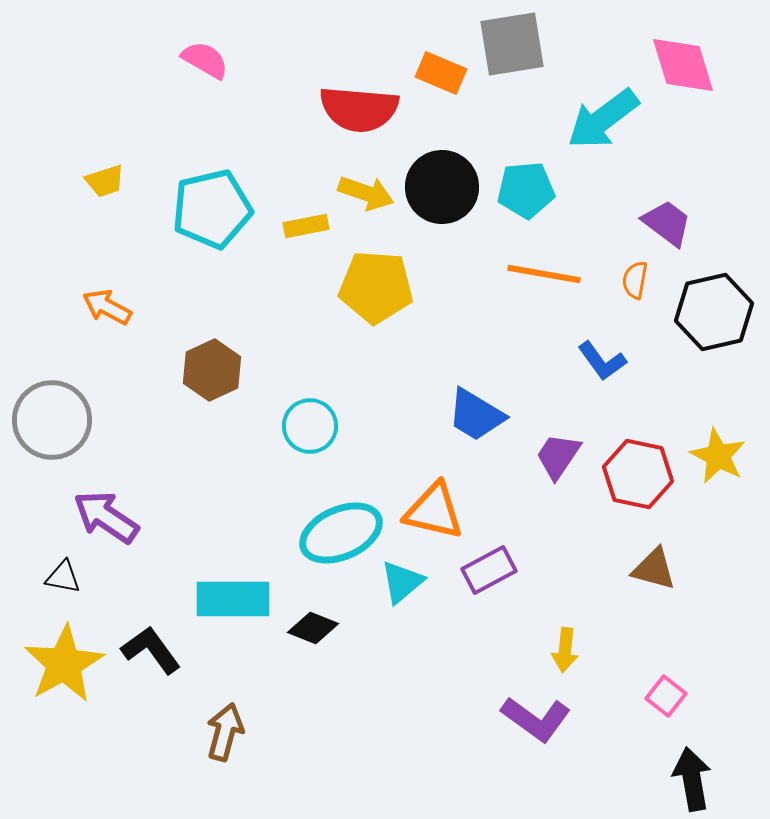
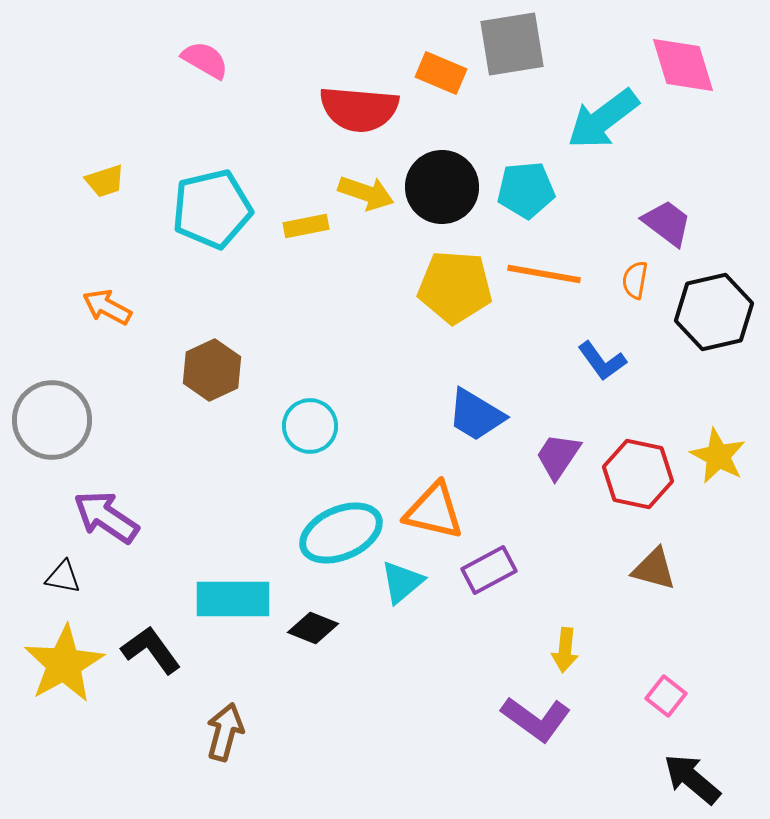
yellow pentagon at (376, 287): moved 79 px right
black arrow at (692, 779): rotated 40 degrees counterclockwise
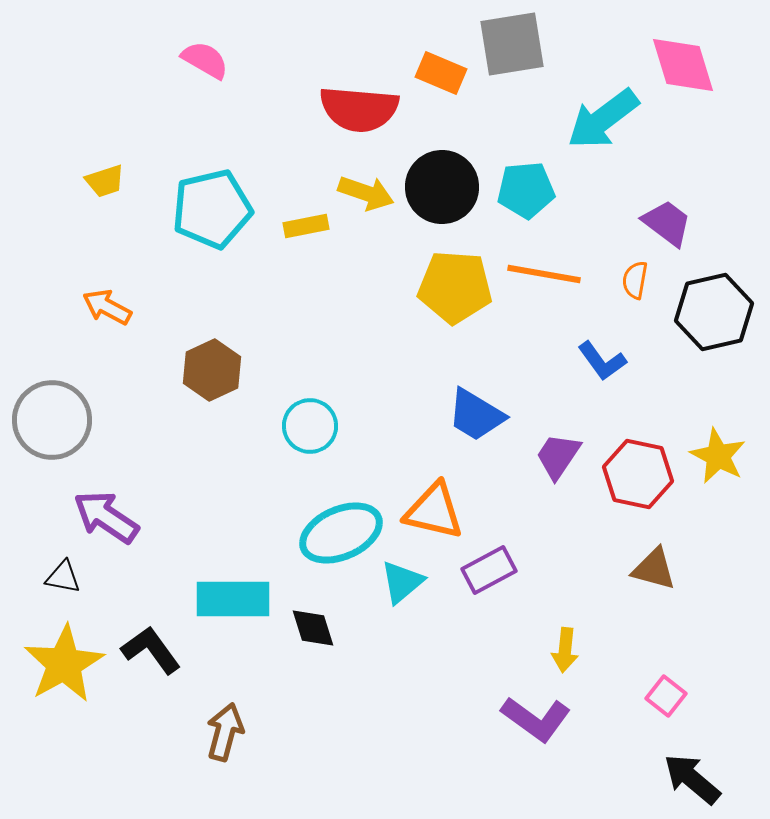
black diamond at (313, 628): rotated 51 degrees clockwise
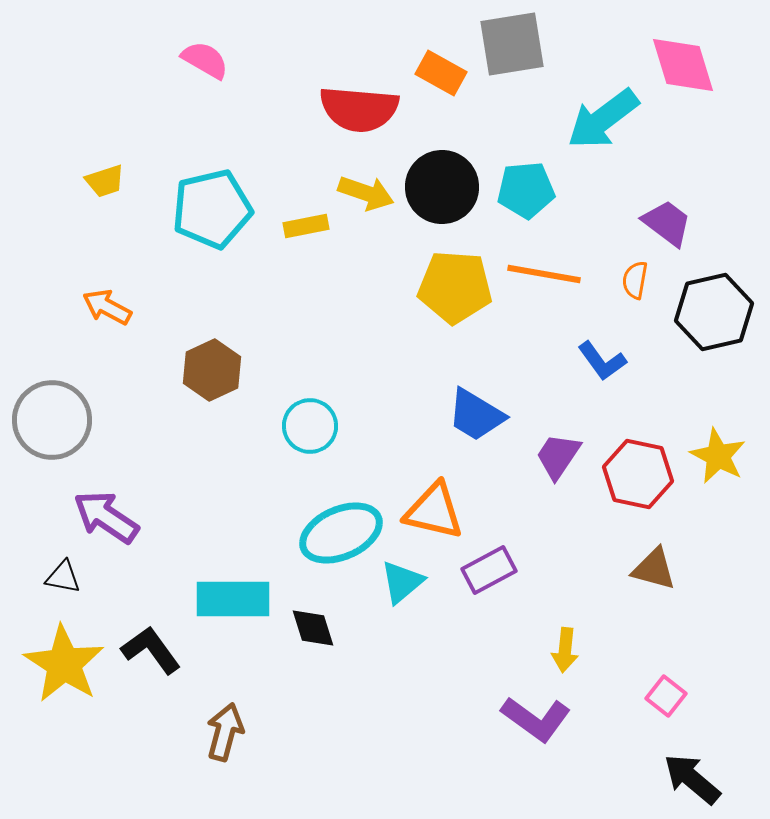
orange rectangle at (441, 73): rotated 6 degrees clockwise
yellow star at (64, 664): rotated 10 degrees counterclockwise
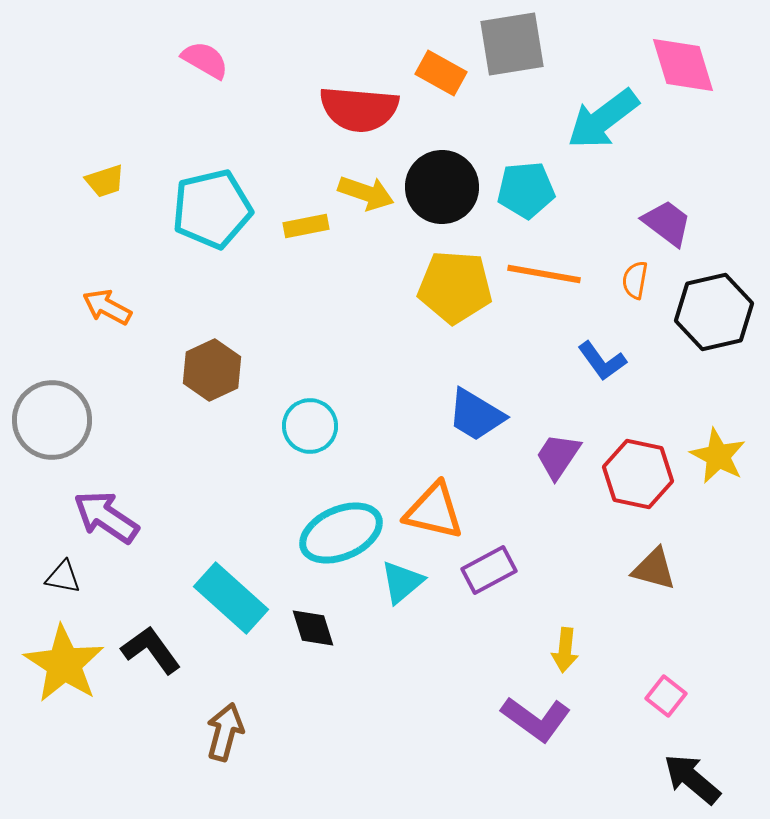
cyan rectangle at (233, 599): moved 2 px left, 1 px up; rotated 42 degrees clockwise
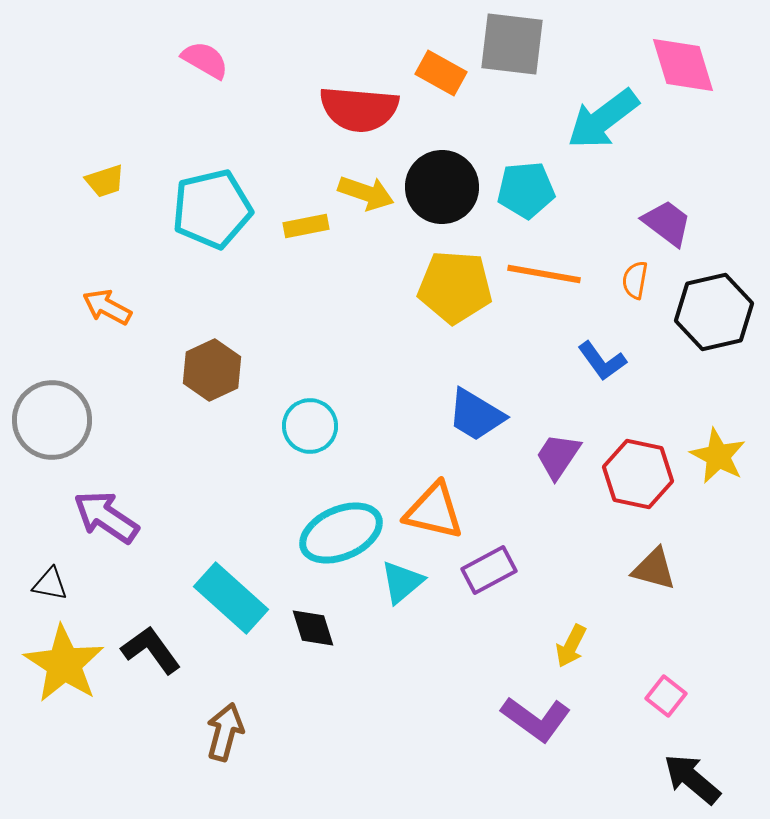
gray square at (512, 44): rotated 16 degrees clockwise
black triangle at (63, 577): moved 13 px left, 7 px down
yellow arrow at (565, 650): moved 6 px right, 4 px up; rotated 21 degrees clockwise
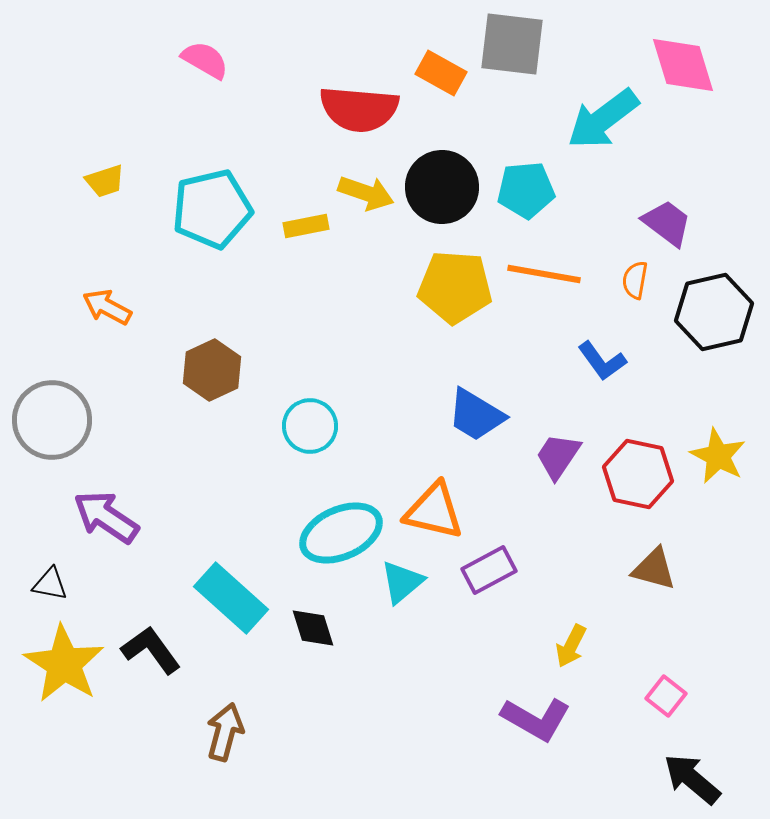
purple L-shape at (536, 719): rotated 6 degrees counterclockwise
